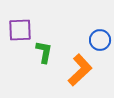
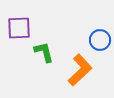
purple square: moved 1 px left, 2 px up
green L-shape: rotated 25 degrees counterclockwise
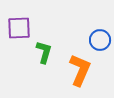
green L-shape: rotated 30 degrees clockwise
orange L-shape: rotated 24 degrees counterclockwise
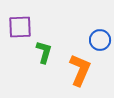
purple square: moved 1 px right, 1 px up
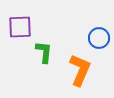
blue circle: moved 1 px left, 2 px up
green L-shape: rotated 10 degrees counterclockwise
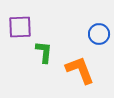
blue circle: moved 4 px up
orange L-shape: rotated 44 degrees counterclockwise
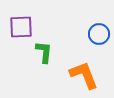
purple square: moved 1 px right
orange L-shape: moved 4 px right, 5 px down
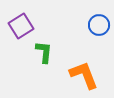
purple square: moved 1 px up; rotated 30 degrees counterclockwise
blue circle: moved 9 px up
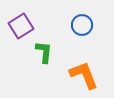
blue circle: moved 17 px left
